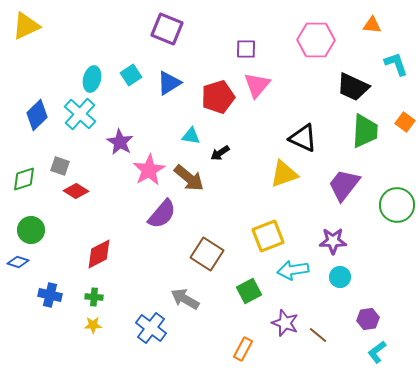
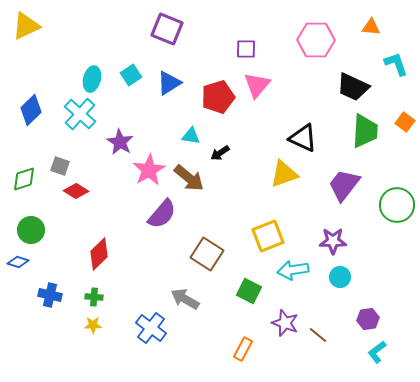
orange triangle at (372, 25): moved 1 px left, 2 px down
blue diamond at (37, 115): moved 6 px left, 5 px up
red diamond at (99, 254): rotated 16 degrees counterclockwise
green square at (249, 291): rotated 35 degrees counterclockwise
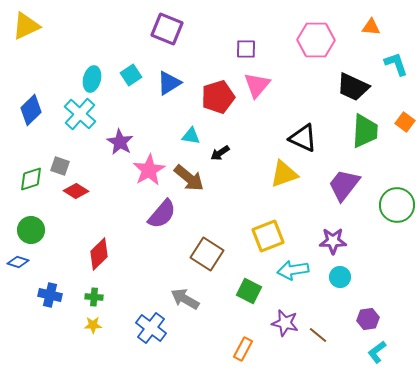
green diamond at (24, 179): moved 7 px right
purple star at (285, 323): rotated 8 degrees counterclockwise
